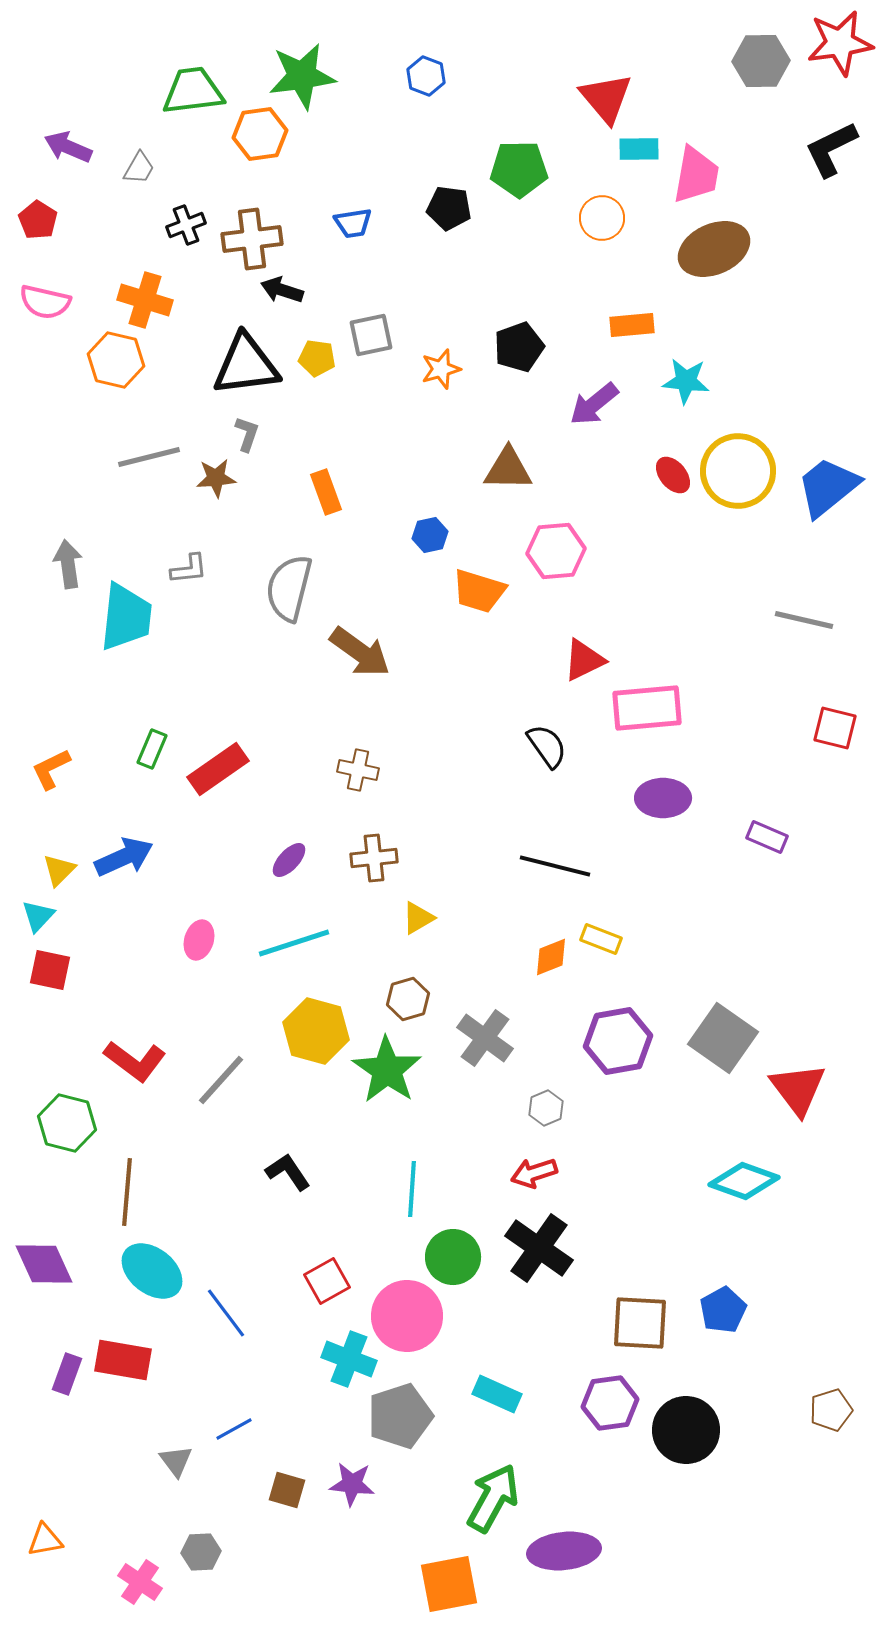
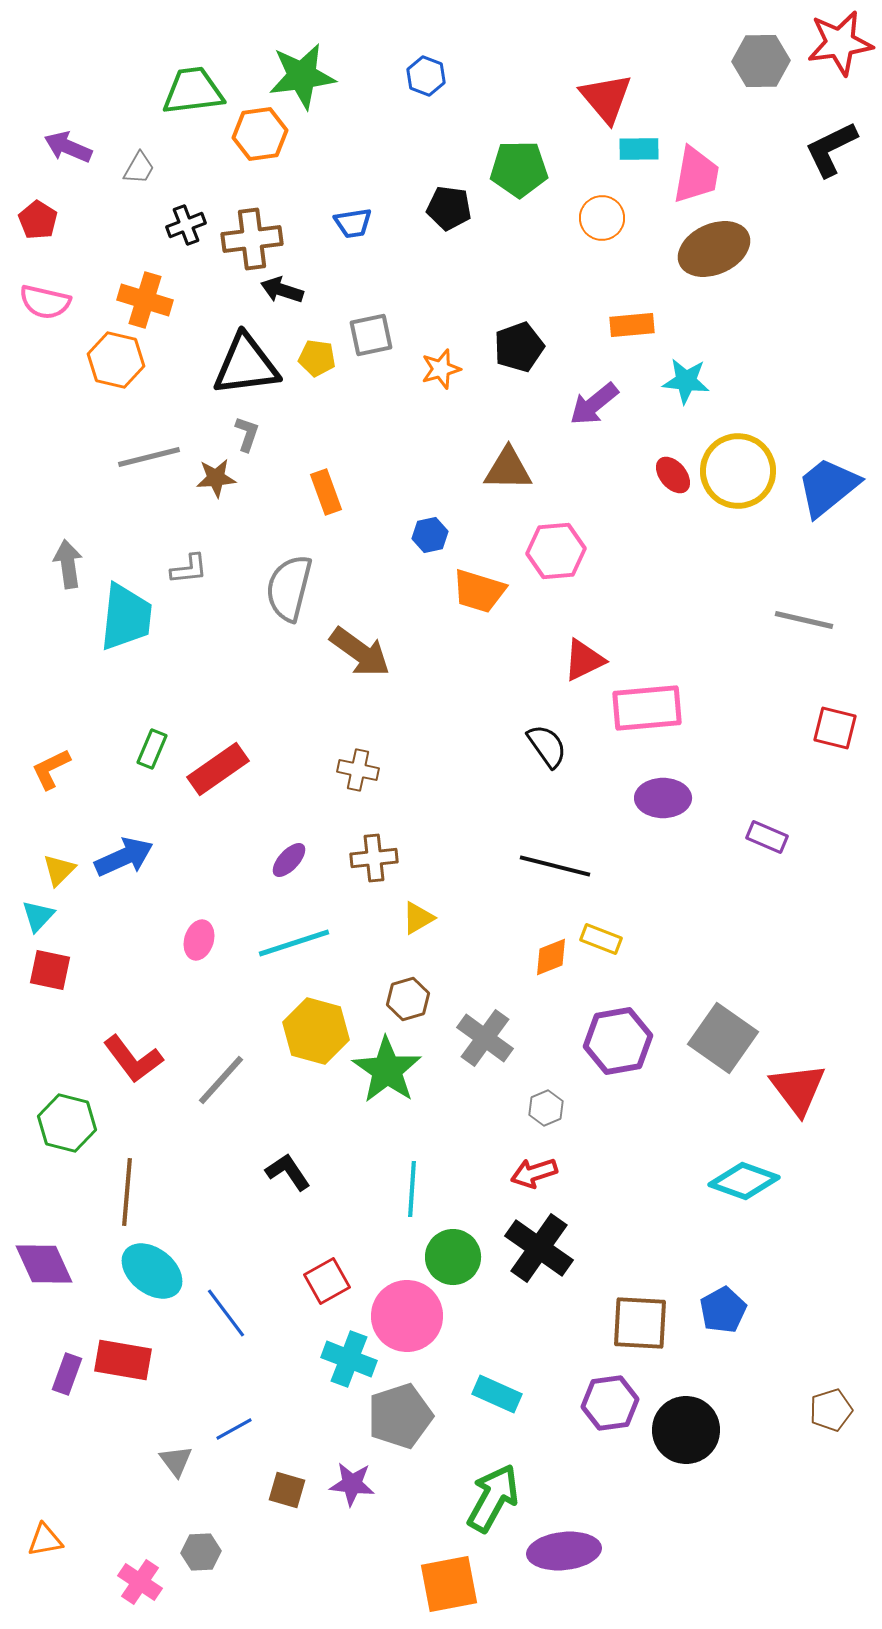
red L-shape at (135, 1061): moved 2 px left, 2 px up; rotated 16 degrees clockwise
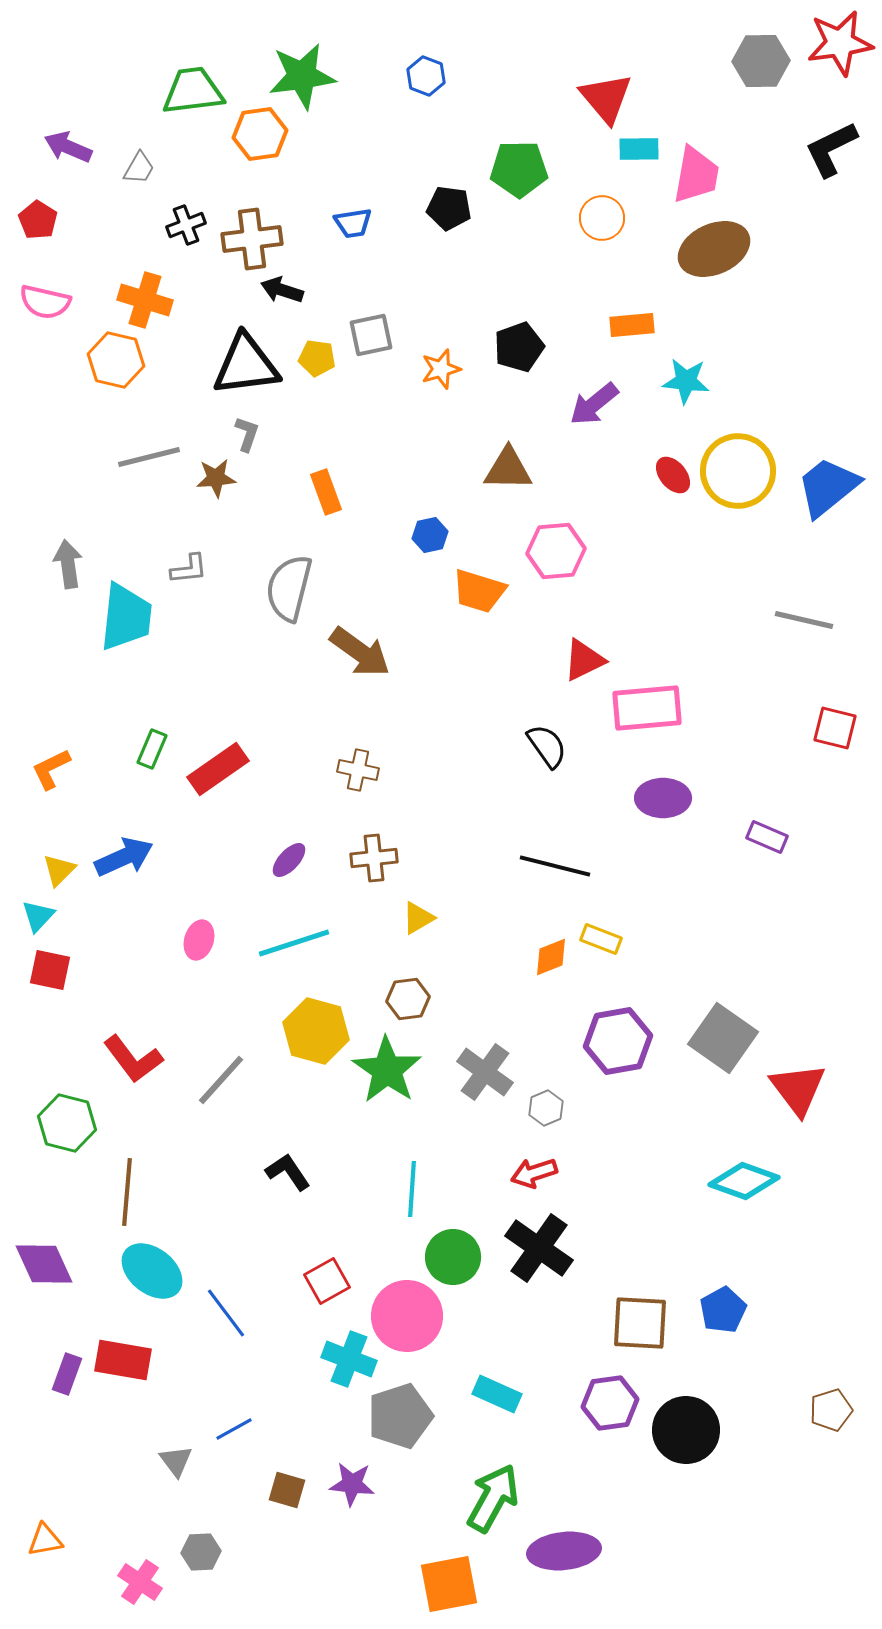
brown hexagon at (408, 999): rotated 9 degrees clockwise
gray cross at (485, 1038): moved 34 px down
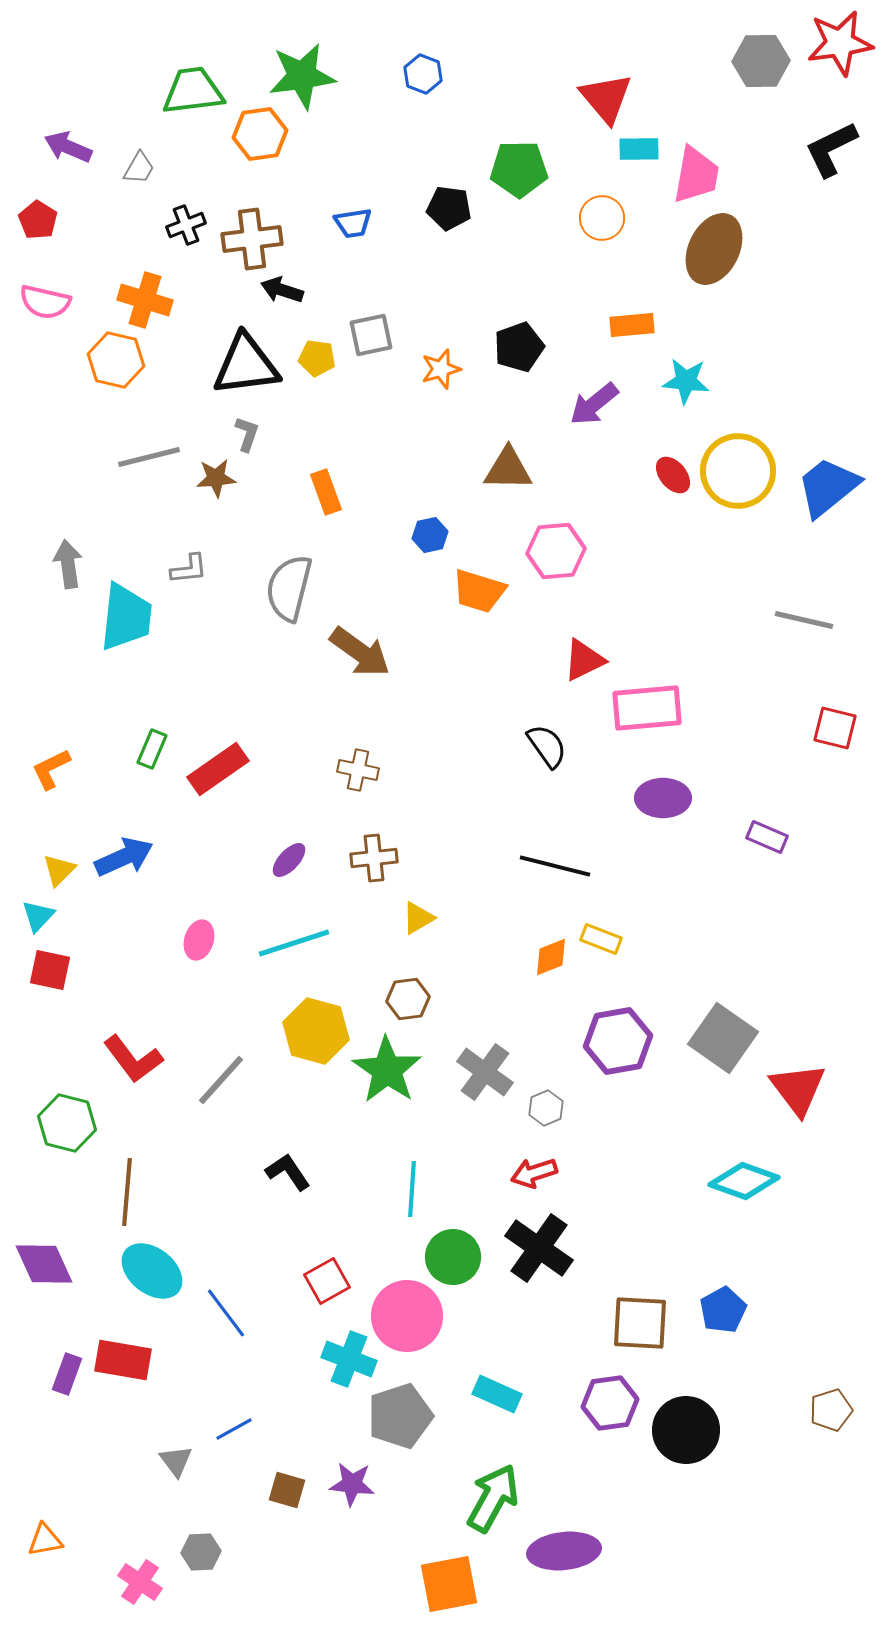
blue hexagon at (426, 76): moved 3 px left, 2 px up
brown ellipse at (714, 249): rotated 40 degrees counterclockwise
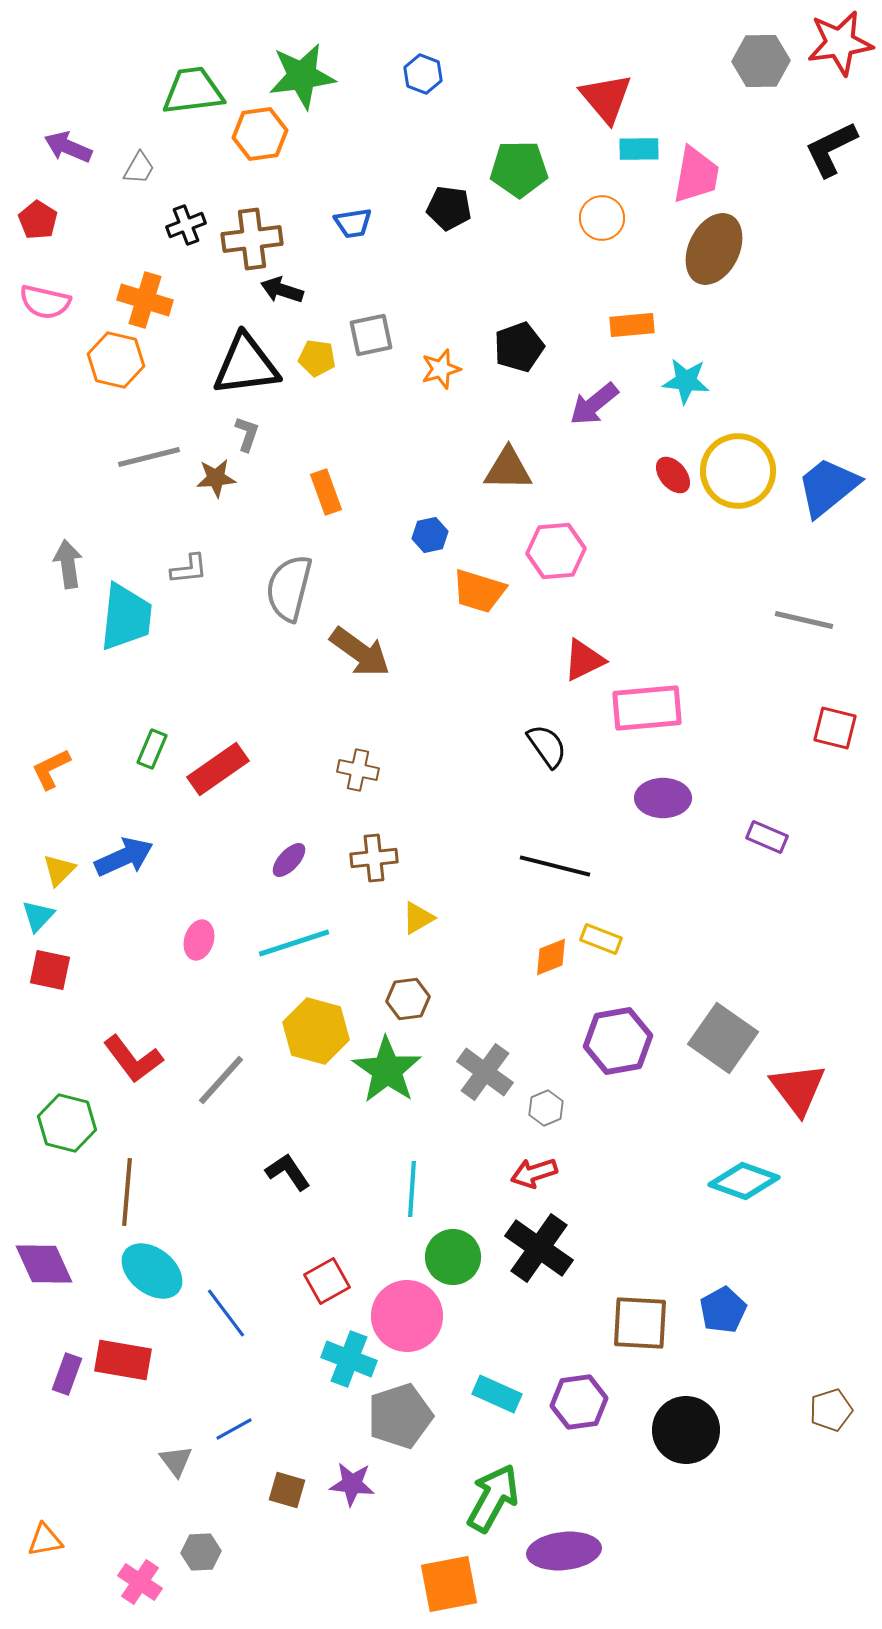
purple hexagon at (610, 1403): moved 31 px left, 1 px up
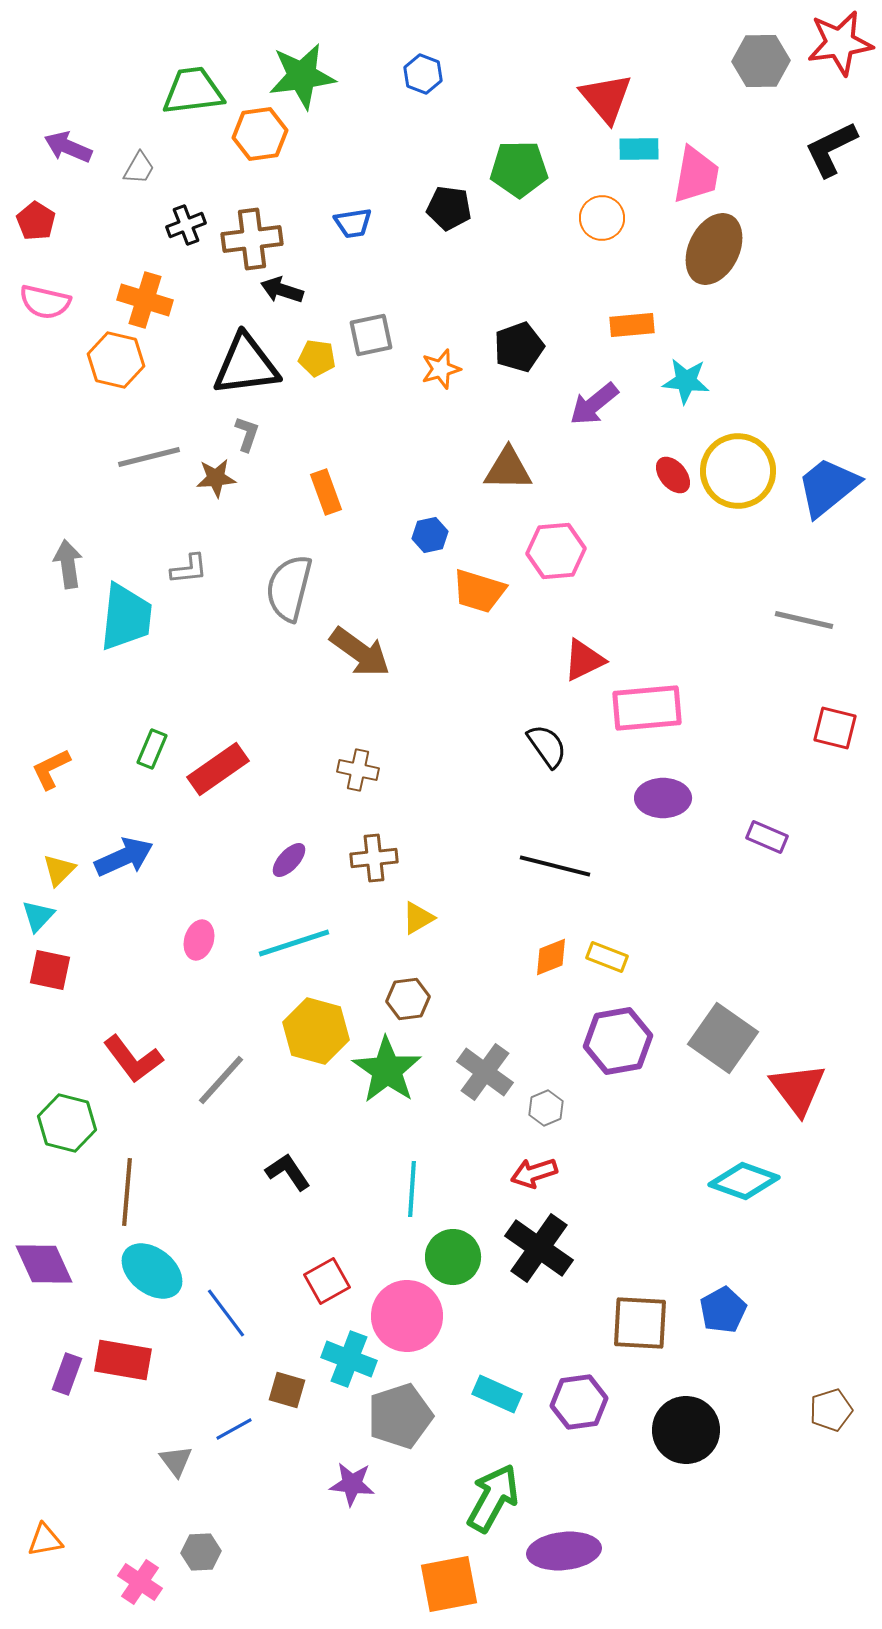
red pentagon at (38, 220): moved 2 px left, 1 px down
yellow rectangle at (601, 939): moved 6 px right, 18 px down
brown square at (287, 1490): moved 100 px up
